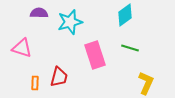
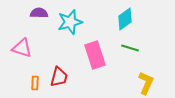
cyan diamond: moved 4 px down
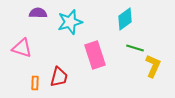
purple semicircle: moved 1 px left
green line: moved 5 px right
yellow L-shape: moved 7 px right, 17 px up
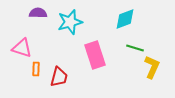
cyan diamond: rotated 15 degrees clockwise
yellow L-shape: moved 1 px left, 1 px down
orange rectangle: moved 1 px right, 14 px up
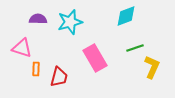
purple semicircle: moved 6 px down
cyan diamond: moved 1 px right, 3 px up
green line: rotated 36 degrees counterclockwise
pink rectangle: moved 3 px down; rotated 12 degrees counterclockwise
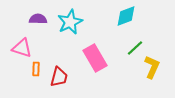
cyan star: rotated 10 degrees counterclockwise
green line: rotated 24 degrees counterclockwise
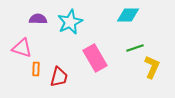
cyan diamond: moved 2 px right, 1 px up; rotated 20 degrees clockwise
green line: rotated 24 degrees clockwise
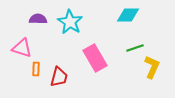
cyan star: rotated 15 degrees counterclockwise
